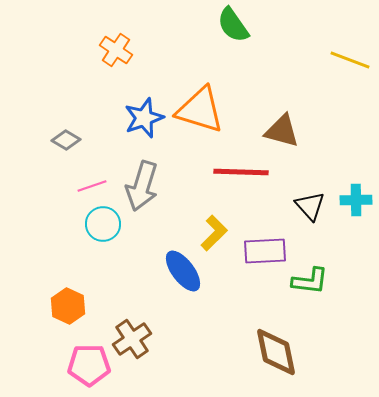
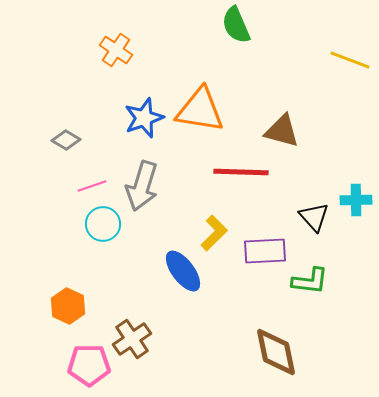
green semicircle: moved 3 px right; rotated 12 degrees clockwise
orange triangle: rotated 8 degrees counterclockwise
black triangle: moved 4 px right, 11 px down
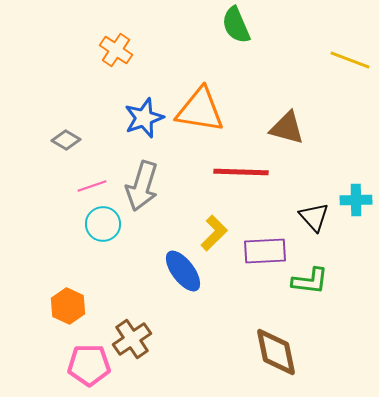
brown triangle: moved 5 px right, 3 px up
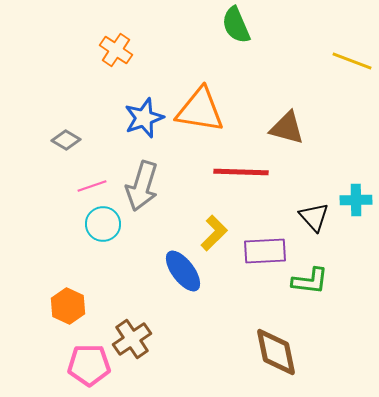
yellow line: moved 2 px right, 1 px down
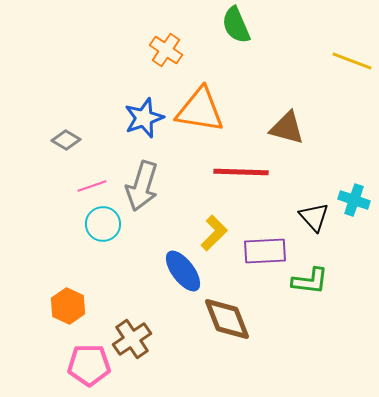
orange cross: moved 50 px right
cyan cross: moved 2 px left; rotated 20 degrees clockwise
brown diamond: moved 49 px left, 33 px up; rotated 10 degrees counterclockwise
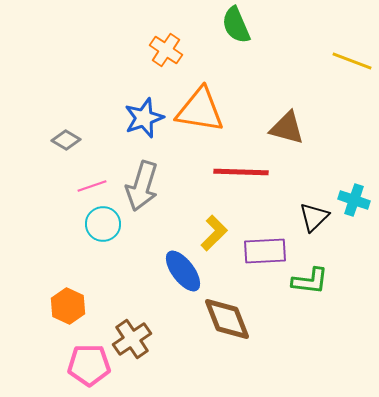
black triangle: rotated 28 degrees clockwise
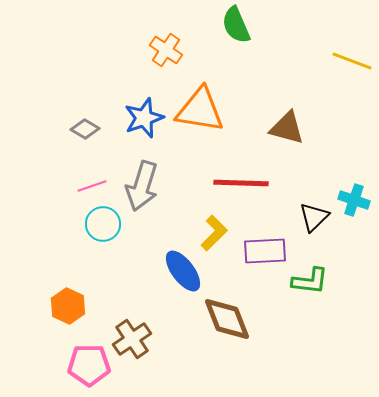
gray diamond: moved 19 px right, 11 px up
red line: moved 11 px down
